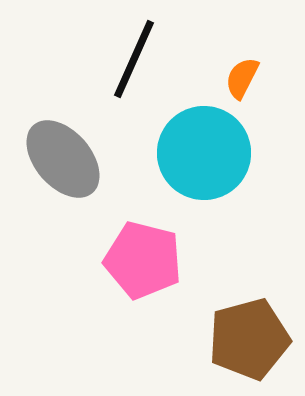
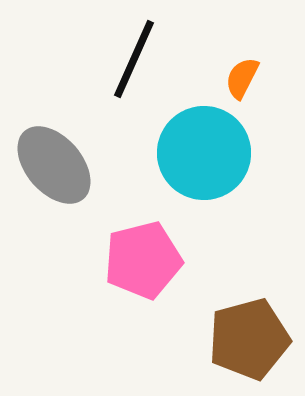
gray ellipse: moved 9 px left, 6 px down
pink pentagon: rotated 28 degrees counterclockwise
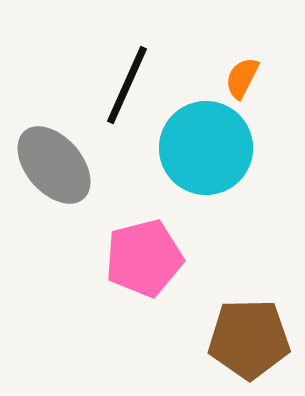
black line: moved 7 px left, 26 px down
cyan circle: moved 2 px right, 5 px up
pink pentagon: moved 1 px right, 2 px up
brown pentagon: rotated 14 degrees clockwise
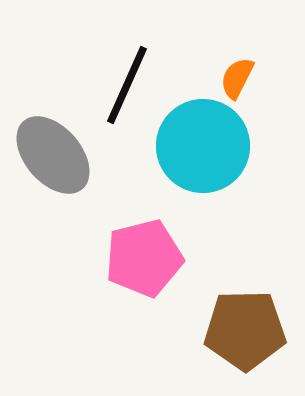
orange semicircle: moved 5 px left
cyan circle: moved 3 px left, 2 px up
gray ellipse: moved 1 px left, 10 px up
brown pentagon: moved 4 px left, 9 px up
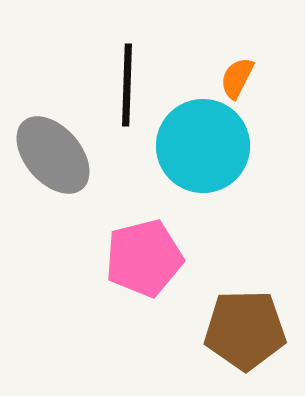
black line: rotated 22 degrees counterclockwise
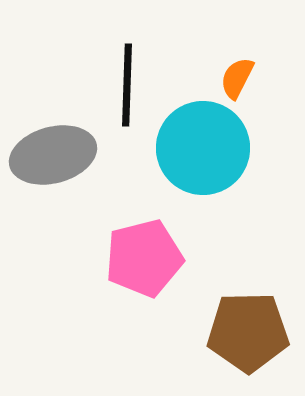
cyan circle: moved 2 px down
gray ellipse: rotated 64 degrees counterclockwise
brown pentagon: moved 3 px right, 2 px down
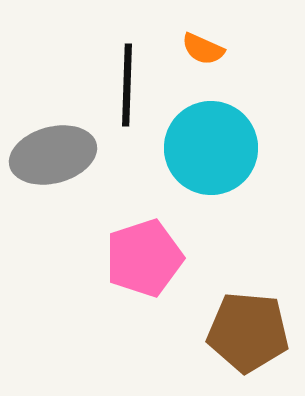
orange semicircle: moved 34 px left, 29 px up; rotated 93 degrees counterclockwise
cyan circle: moved 8 px right
pink pentagon: rotated 4 degrees counterclockwise
brown pentagon: rotated 6 degrees clockwise
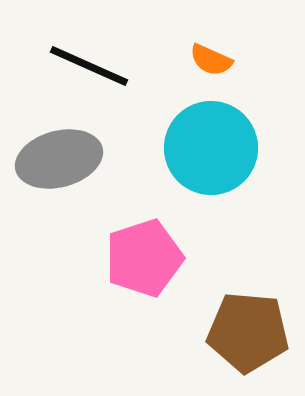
orange semicircle: moved 8 px right, 11 px down
black line: moved 38 px left, 19 px up; rotated 68 degrees counterclockwise
gray ellipse: moved 6 px right, 4 px down
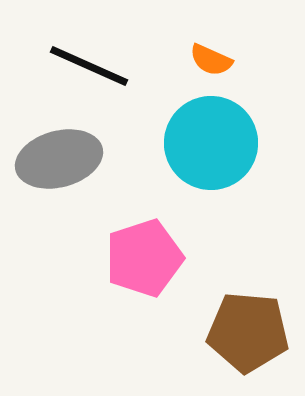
cyan circle: moved 5 px up
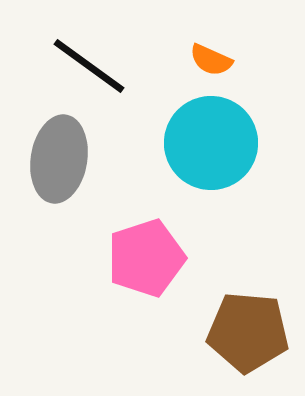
black line: rotated 12 degrees clockwise
gray ellipse: rotated 66 degrees counterclockwise
pink pentagon: moved 2 px right
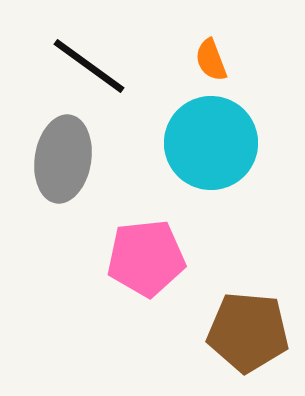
orange semicircle: rotated 45 degrees clockwise
gray ellipse: moved 4 px right
pink pentagon: rotated 12 degrees clockwise
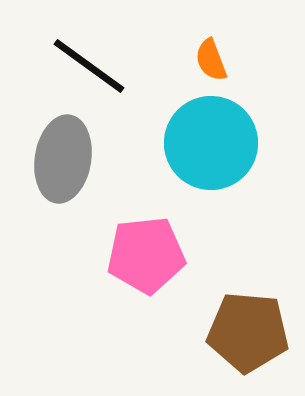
pink pentagon: moved 3 px up
